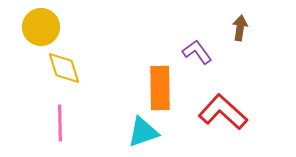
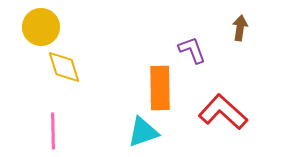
purple L-shape: moved 5 px left, 2 px up; rotated 16 degrees clockwise
yellow diamond: moved 1 px up
pink line: moved 7 px left, 8 px down
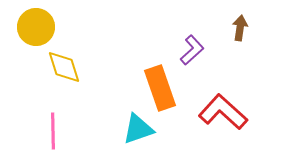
yellow circle: moved 5 px left
purple L-shape: rotated 68 degrees clockwise
orange rectangle: rotated 18 degrees counterclockwise
cyan triangle: moved 5 px left, 3 px up
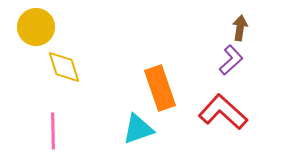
purple L-shape: moved 39 px right, 10 px down
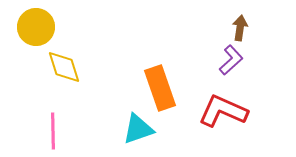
red L-shape: moved 1 px up; rotated 18 degrees counterclockwise
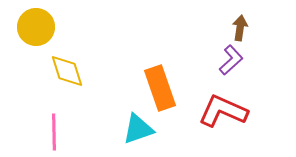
yellow diamond: moved 3 px right, 4 px down
pink line: moved 1 px right, 1 px down
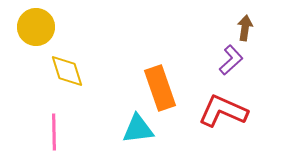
brown arrow: moved 5 px right
cyan triangle: rotated 12 degrees clockwise
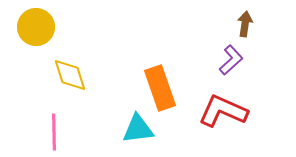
brown arrow: moved 4 px up
yellow diamond: moved 3 px right, 4 px down
